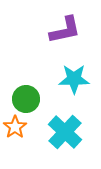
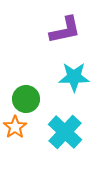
cyan star: moved 2 px up
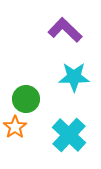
purple L-shape: rotated 124 degrees counterclockwise
cyan cross: moved 4 px right, 3 px down
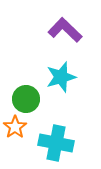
cyan star: moved 13 px left; rotated 16 degrees counterclockwise
cyan cross: moved 13 px left, 8 px down; rotated 32 degrees counterclockwise
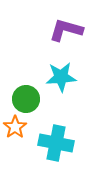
purple L-shape: moved 1 px right; rotated 28 degrees counterclockwise
cyan star: rotated 12 degrees clockwise
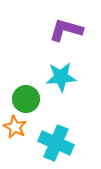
orange star: rotated 10 degrees counterclockwise
cyan cross: rotated 12 degrees clockwise
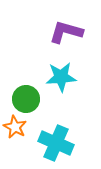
purple L-shape: moved 2 px down
